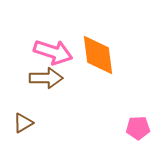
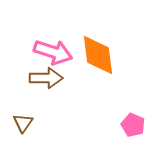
brown triangle: rotated 25 degrees counterclockwise
pink pentagon: moved 5 px left, 3 px up; rotated 25 degrees clockwise
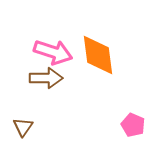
brown triangle: moved 4 px down
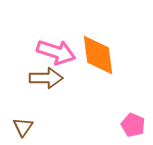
pink arrow: moved 3 px right
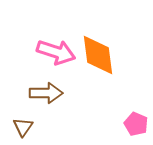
brown arrow: moved 15 px down
pink pentagon: moved 3 px right, 1 px up
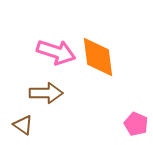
orange diamond: moved 2 px down
brown triangle: moved 2 px up; rotated 30 degrees counterclockwise
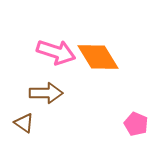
orange diamond: rotated 24 degrees counterclockwise
brown triangle: moved 1 px right, 2 px up
